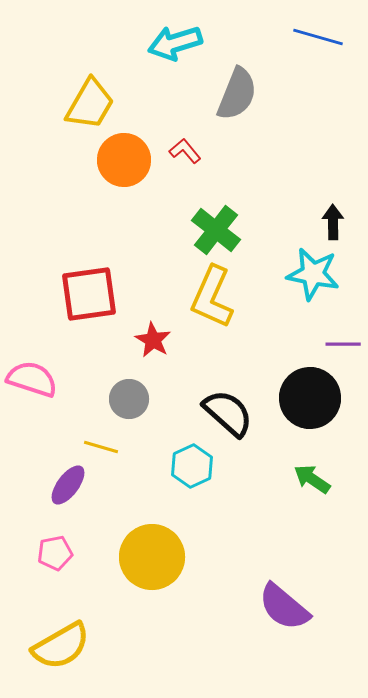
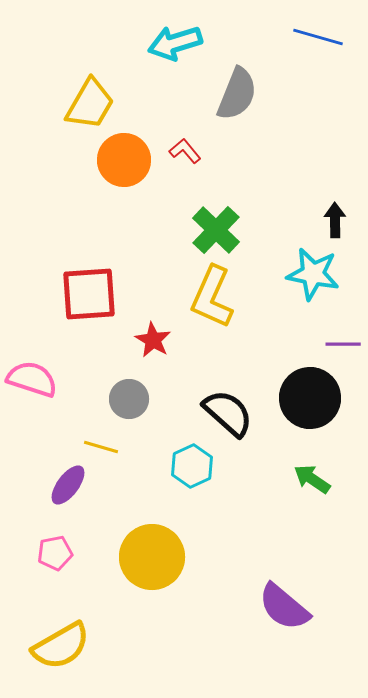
black arrow: moved 2 px right, 2 px up
green cross: rotated 6 degrees clockwise
red square: rotated 4 degrees clockwise
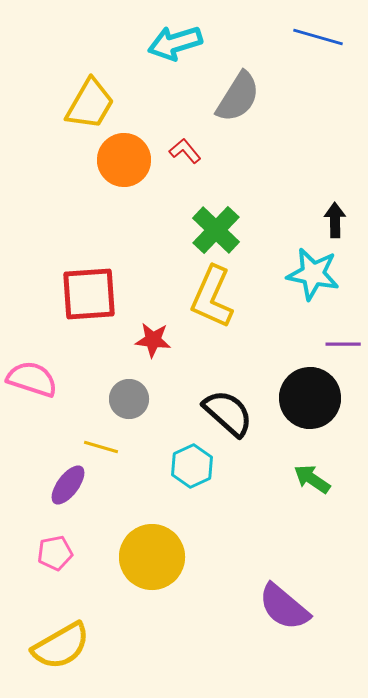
gray semicircle: moved 1 px right, 3 px down; rotated 10 degrees clockwise
red star: rotated 24 degrees counterclockwise
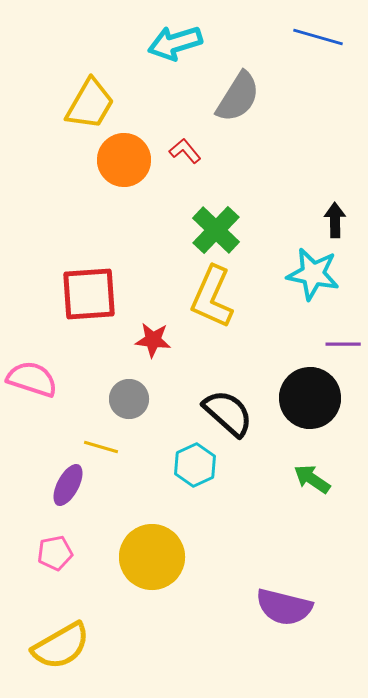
cyan hexagon: moved 3 px right, 1 px up
purple ellipse: rotated 9 degrees counterclockwise
purple semicircle: rotated 26 degrees counterclockwise
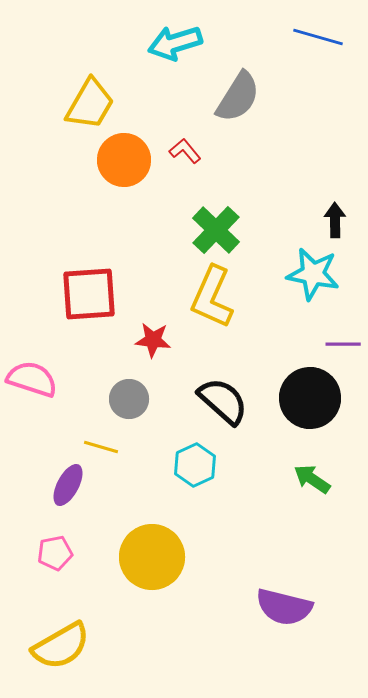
black semicircle: moved 5 px left, 12 px up
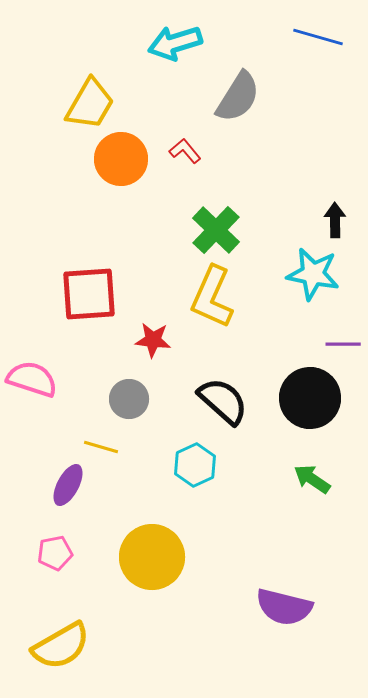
orange circle: moved 3 px left, 1 px up
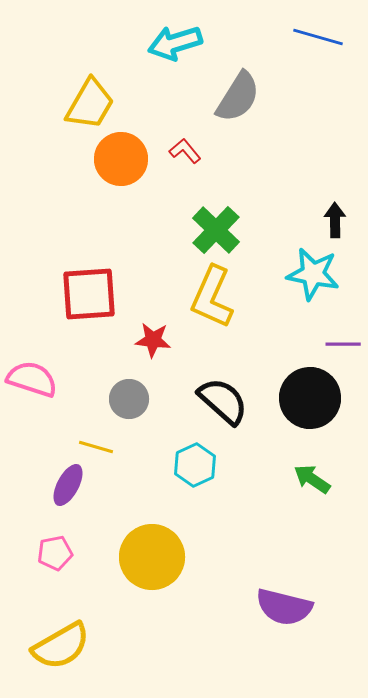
yellow line: moved 5 px left
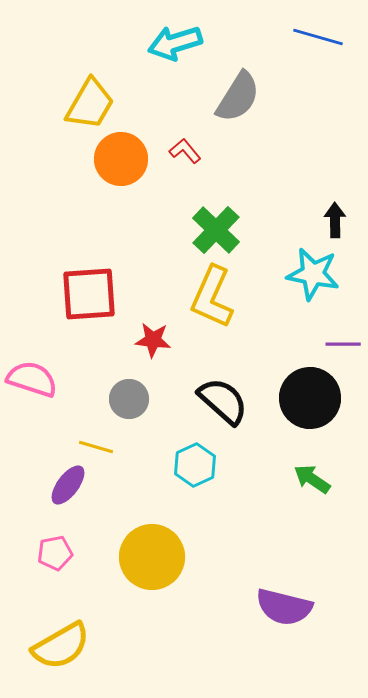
purple ellipse: rotated 9 degrees clockwise
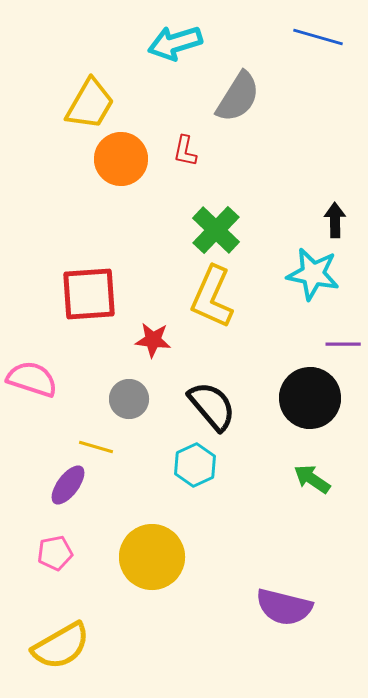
red L-shape: rotated 128 degrees counterclockwise
black semicircle: moved 11 px left, 5 px down; rotated 8 degrees clockwise
